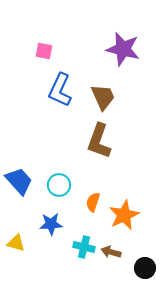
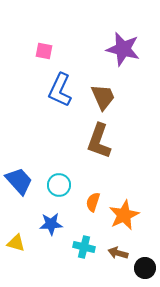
brown arrow: moved 7 px right, 1 px down
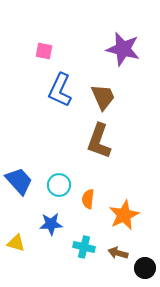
orange semicircle: moved 5 px left, 3 px up; rotated 12 degrees counterclockwise
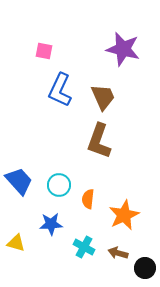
cyan cross: rotated 15 degrees clockwise
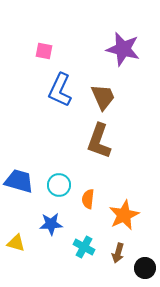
blue trapezoid: rotated 32 degrees counterclockwise
brown arrow: rotated 90 degrees counterclockwise
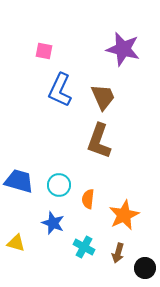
blue star: moved 2 px right, 1 px up; rotated 25 degrees clockwise
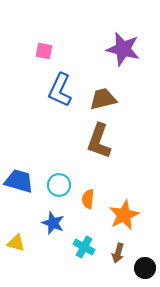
brown trapezoid: moved 2 px down; rotated 80 degrees counterclockwise
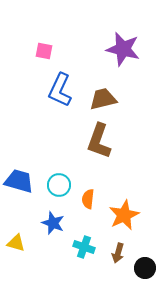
cyan cross: rotated 10 degrees counterclockwise
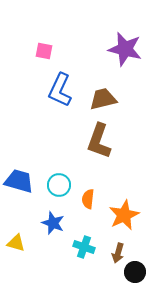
purple star: moved 2 px right
black circle: moved 10 px left, 4 px down
